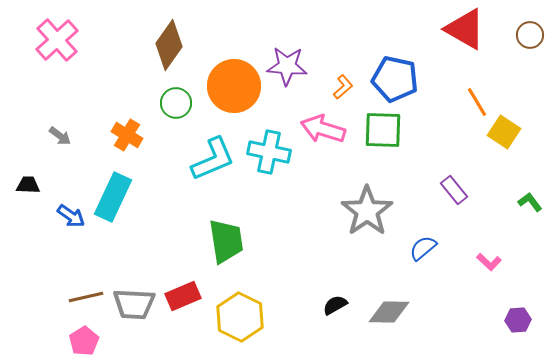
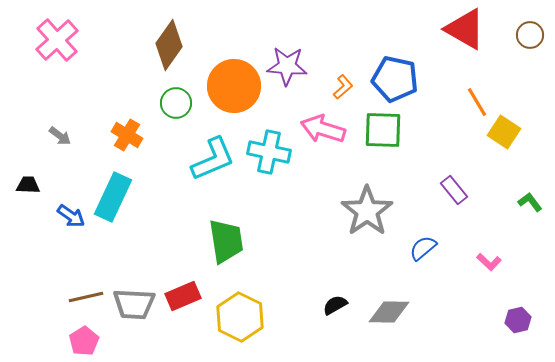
purple hexagon: rotated 10 degrees counterclockwise
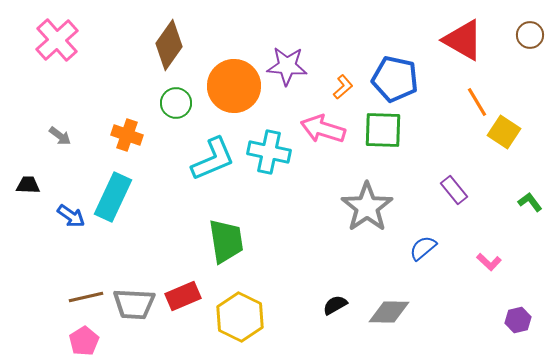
red triangle: moved 2 px left, 11 px down
orange cross: rotated 12 degrees counterclockwise
gray star: moved 4 px up
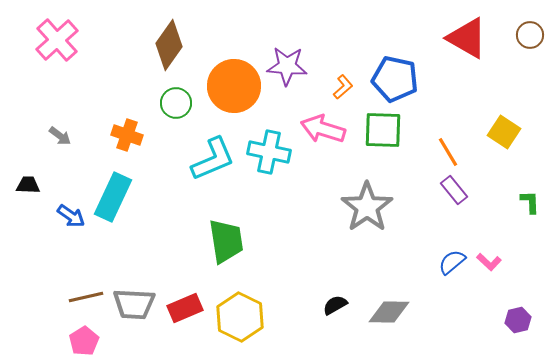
red triangle: moved 4 px right, 2 px up
orange line: moved 29 px left, 50 px down
green L-shape: rotated 35 degrees clockwise
blue semicircle: moved 29 px right, 14 px down
red rectangle: moved 2 px right, 12 px down
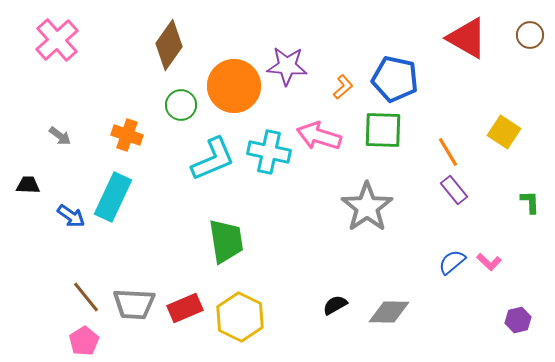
green circle: moved 5 px right, 2 px down
pink arrow: moved 4 px left, 7 px down
brown line: rotated 64 degrees clockwise
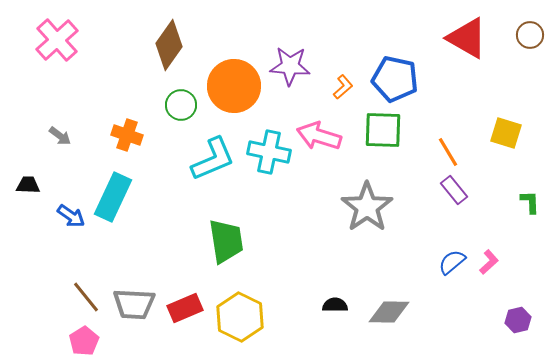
purple star: moved 3 px right
yellow square: moved 2 px right, 1 px down; rotated 16 degrees counterclockwise
pink L-shape: rotated 85 degrees counterclockwise
black semicircle: rotated 30 degrees clockwise
